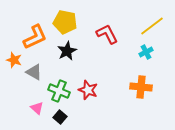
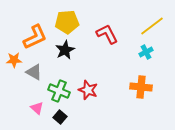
yellow pentagon: moved 2 px right; rotated 15 degrees counterclockwise
black star: moved 2 px left, 1 px up
orange star: rotated 21 degrees counterclockwise
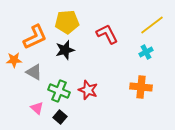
yellow line: moved 1 px up
black star: rotated 12 degrees clockwise
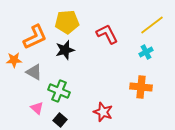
red star: moved 15 px right, 22 px down
black square: moved 3 px down
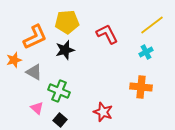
orange star: rotated 14 degrees counterclockwise
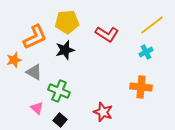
red L-shape: rotated 150 degrees clockwise
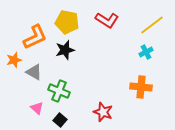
yellow pentagon: rotated 15 degrees clockwise
red L-shape: moved 14 px up
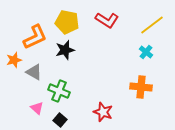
cyan cross: rotated 24 degrees counterclockwise
